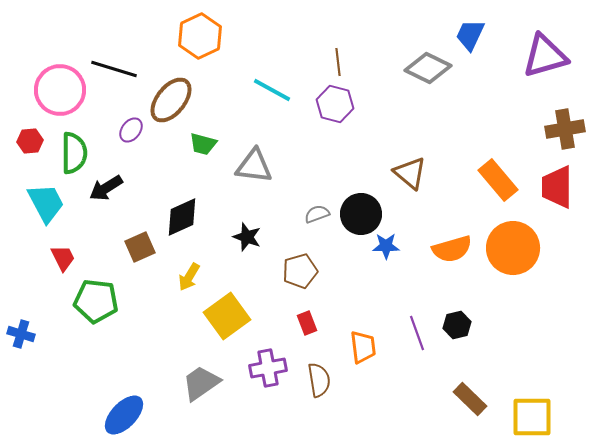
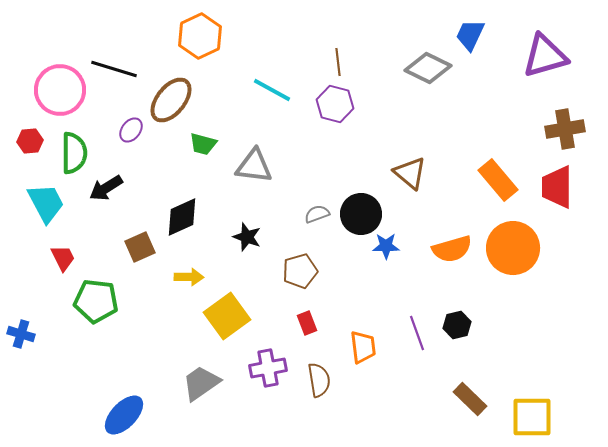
yellow arrow at (189, 277): rotated 120 degrees counterclockwise
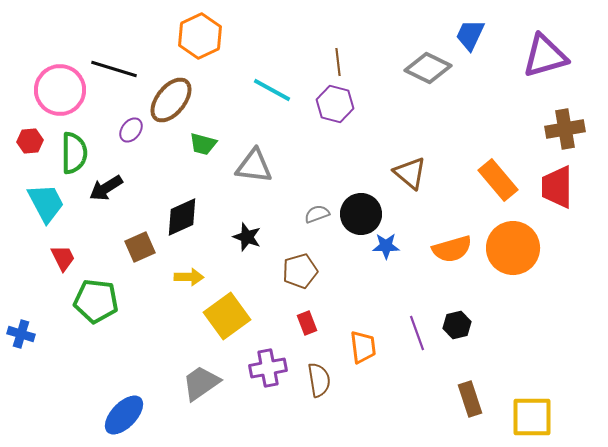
brown rectangle at (470, 399): rotated 28 degrees clockwise
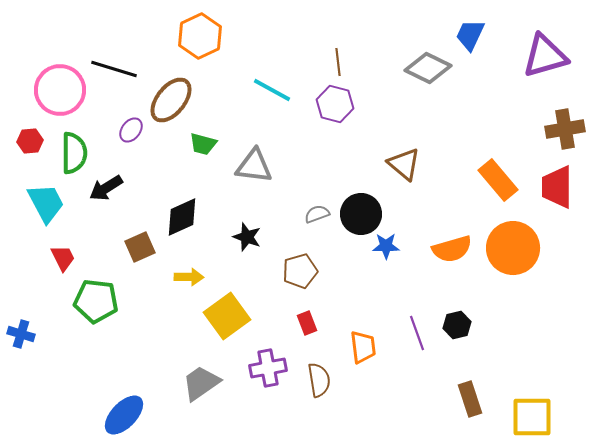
brown triangle at (410, 173): moved 6 px left, 9 px up
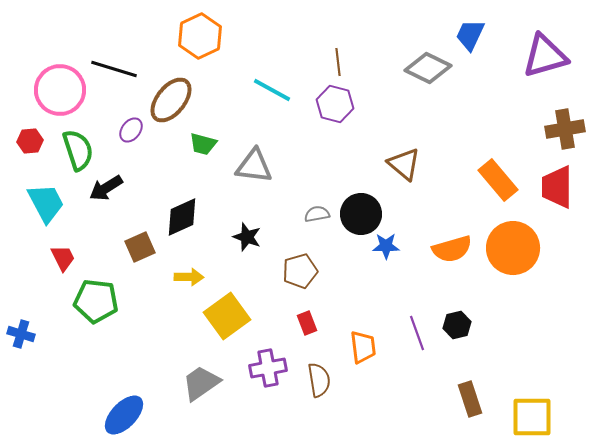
green semicircle at (74, 153): moved 4 px right, 3 px up; rotated 18 degrees counterclockwise
gray semicircle at (317, 214): rotated 10 degrees clockwise
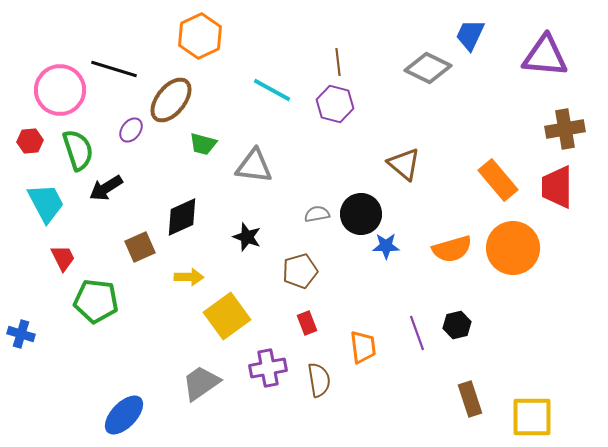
purple triangle at (545, 56): rotated 21 degrees clockwise
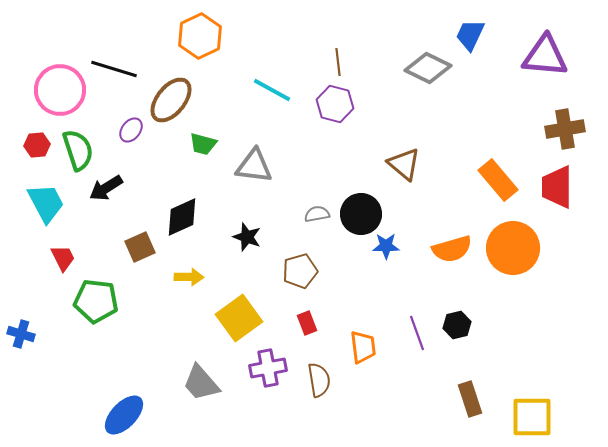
red hexagon at (30, 141): moved 7 px right, 4 px down
yellow square at (227, 316): moved 12 px right, 2 px down
gray trapezoid at (201, 383): rotated 96 degrees counterclockwise
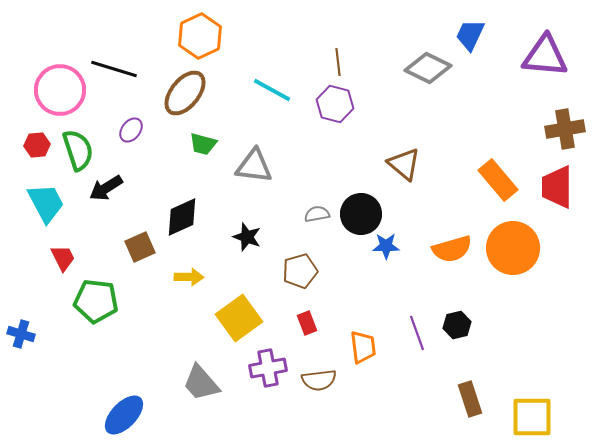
brown ellipse at (171, 100): moved 14 px right, 7 px up
brown semicircle at (319, 380): rotated 92 degrees clockwise
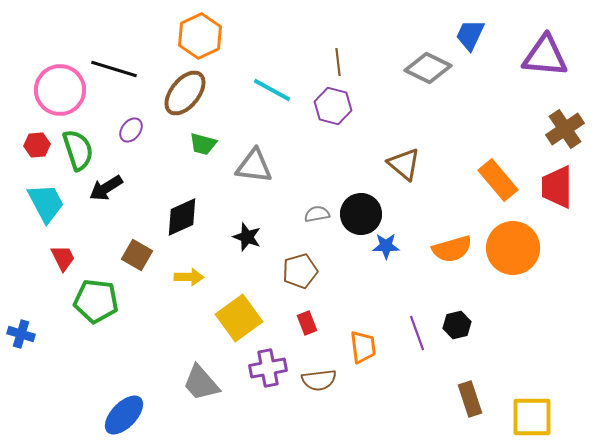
purple hexagon at (335, 104): moved 2 px left, 2 px down
brown cross at (565, 129): rotated 24 degrees counterclockwise
brown square at (140, 247): moved 3 px left, 8 px down; rotated 36 degrees counterclockwise
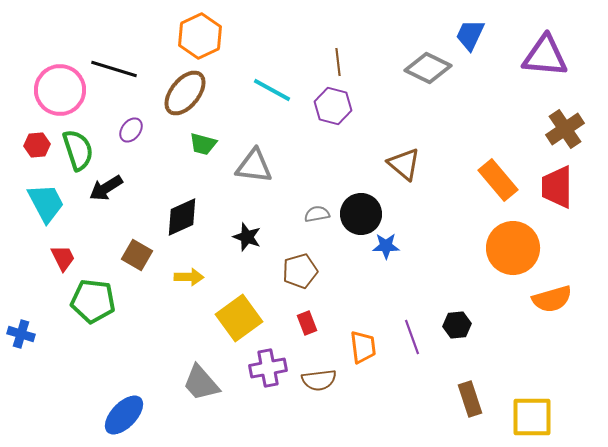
orange semicircle at (452, 249): moved 100 px right, 50 px down
green pentagon at (96, 301): moved 3 px left
black hexagon at (457, 325): rotated 8 degrees clockwise
purple line at (417, 333): moved 5 px left, 4 px down
